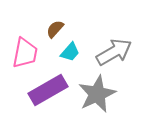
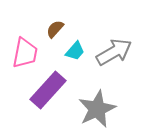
cyan trapezoid: moved 5 px right, 1 px up
purple rectangle: rotated 18 degrees counterclockwise
gray star: moved 15 px down
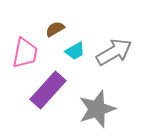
brown semicircle: rotated 18 degrees clockwise
cyan trapezoid: rotated 20 degrees clockwise
gray star: rotated 6 degrees clockwise
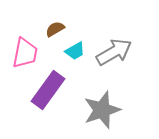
purple rectangle: rotated 6 degrees counterclockwise
gray star: moved 5 px right, 1 px down
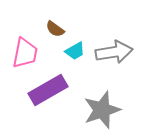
brown semicircle: rotated 114 degrees counterclockwise
gray arrow: rotated 21 degrees clockwise
purple rectangle: rotated 24 degrees clockwise
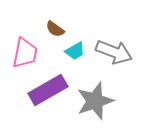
gray arrow: rotated 30 degrees clockwise
gray star: moved 7 px left, 9 px up
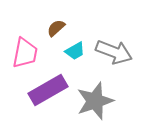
brown semicircle: moved 1 px right, 1 px up; rotated 102 degrees clockwise
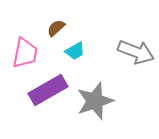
gray arrow: moved 22 px right
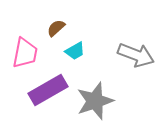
gray arrow: moved 3 px down
